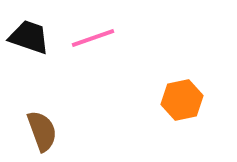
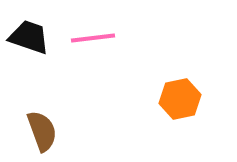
pink line: rotated 12 degrees clockwise
orange hexagon: moved 2 px left, 1 px up
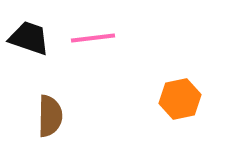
black trapezoid: moved 1 px down
brown semicircle: moved 8 px right, 15 px up; rotated 21 degrees clockwise
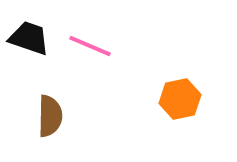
pink line: moved 3 px left, 8 px down; rotated 30 degrees clockwise
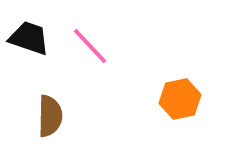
pink line: rotated 24 degrees clockwise
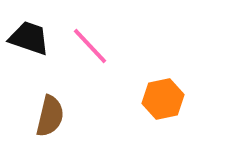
orange hexagon: moved 17 px left
brown semicircle: rotated 12 degrees clockwise
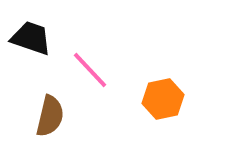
black trapezoid: moved 2 px right
pink line: moved 24 px down
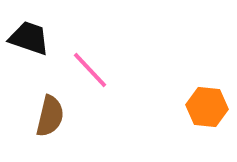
black trapezoid: moved 2 px left
orange hexagon: moved 44 px right, 8 px down; rotated 18 degrees clockwise
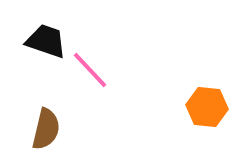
black trapezoid: moved 17 px right, 3 px down
brown semicircle: moved 4 px left, 13 px down
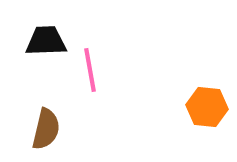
black trapezoid: rotated 21 degrees counterclockwise
pink line: rotated 33 degrees clockwise
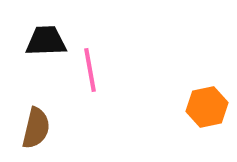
orange hexagon: rotated 18 degrees counterclockwise
brown semicircle: moved 10 px left, 1 px up
